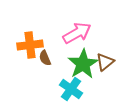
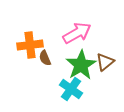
green star: moved 2 px left, 1 px down
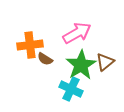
brown semicircle: moved 1 px down; rotated 35 degrees counterclockwise
cyan cross: rotated 10 degrees counterclockwise
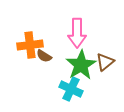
pink arrow: rotated 120 degrees clockwise
brown semicircle: moved 1 px left, 3 px up
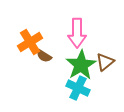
orange cross: moved 3 px up; rotated 25 degrees counterclockwise
cyan cross: moved 7 px right, 1 px up
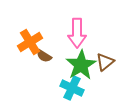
cyan cross: moved 6 px left
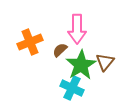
pink arrow: moved 4 px up
orange cross: rotated 10 degrees clockwise
brown semicircle: moved 16 px right, 6 px up; rotated 105 degrees clockwise
brown triangle: rotated 12 degrees counterclockwise
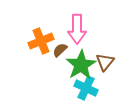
orange cross: moved 11 px right, 1 px up
cyan cross: moved 14 px right
